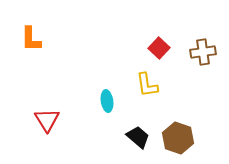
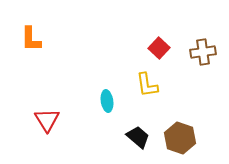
brown hexagon: moved 2 px right
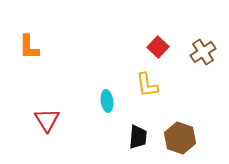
orange L-shape: moved 2 px left, 8 px down
red square: moved 1 px left, 1 px up
brown cross: rotated 25 degrees counterclockwise
black trapezoid: rotated 55 degrees clockwise
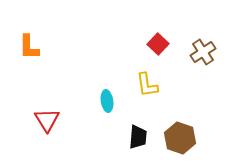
red square: moved 3 px up
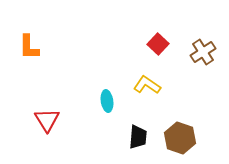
yellow L-shape: rotated 132 degrees clockwise
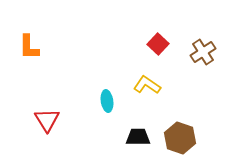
black trapezoid: rotated 95 degrees counterclockwise
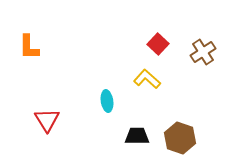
yellow L-shape: moved 6 px up; rotated 8 degrees clockwise
black trapezoid: moved 1 px left, 1 px up
